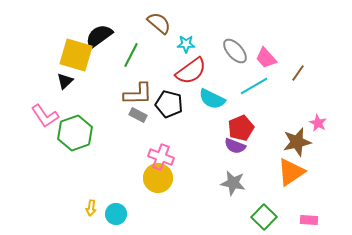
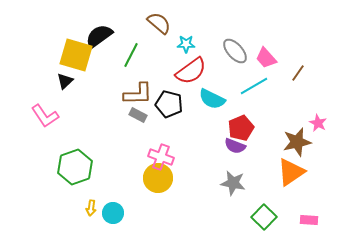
green hexagon: moved 34 px down
cyan circle: moved 3 px left, 1 px up
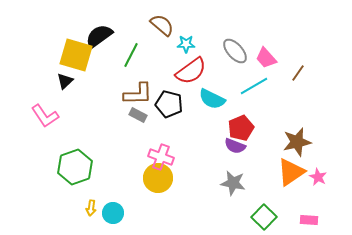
brown semicircle: moved 3 px right, 2 px down
pink star: moved 54 px down
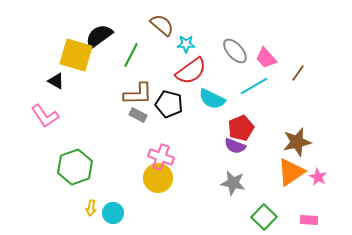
black triangle: moved 9 px left; rotated 48 degrees counterclockwise
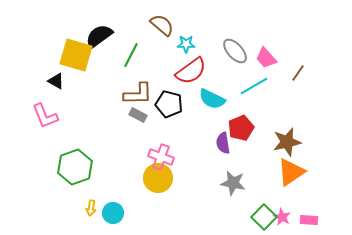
pink L-shape: rotated 12 degrees clockwise
brown star: moved 10 px left
purple semicircle: moved 12 px left, 3 px up; rotated 60 degrees clockwise
pink star: moved 36 px left, 40 px down
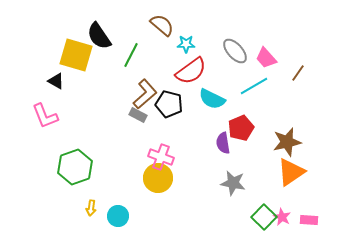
black semicircle: rotated 88 degrees counterclockwise
brown L-shape: moved 7 px right; rotated 40 degrees counterclockwise
cyan circle: moved 5 px right, 3 px down
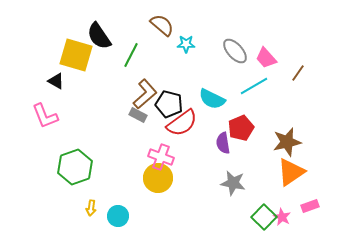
red semicircle: moved 9 px left, 52 px down
pink rectangle: moved 1 px right, 14 px up; rotated 24 degrees counterclockwise
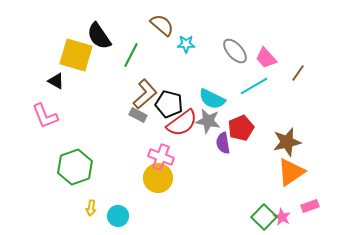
gray star: moved 25 px left, 62 px up
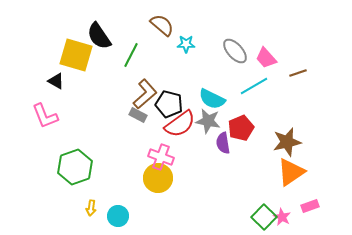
brown line: rotated 36 degrees clockwise
red semicircle: moved 2 px left, 1 px down
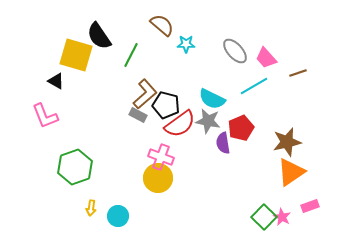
black pentagon: moved 3 px left, 1 px down
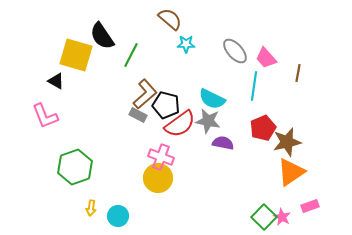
brown semicircle: moved 8 px right, 6 px up
black semicircle: moved 3 px right
brown line: rotated 60 degrees counterclockwise
cyan line: rotated 52 degrees counterclockwise
red pentagon: moved 22 px right
purple semicircle: rotated 110 degrees clockwise
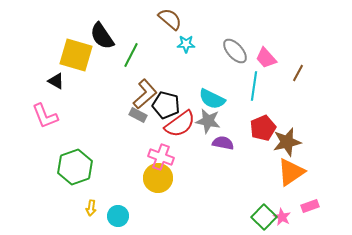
brown line: rotated 18 degrees clockwise
